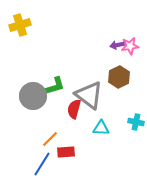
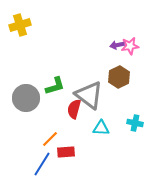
gray circle: moved 7 px left, 2 px down
cyan cross: moved 1 px left, 1 px down
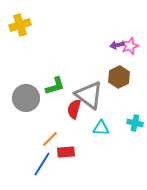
pink star: rotated 12 degrees counterclockwise
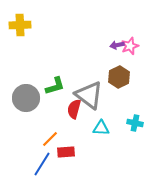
yellow cross: rotated 15 degrees clockwise
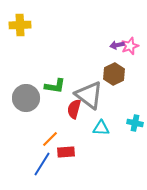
brown hexagon: moved 5 px left, 3 px up
green L-shape: rotated 25 degrees clockwise
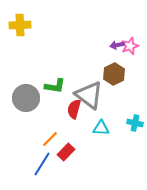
red rectangle: rotated 42 degrees counterclockwise
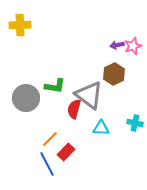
pink star: moved 3 px right
blue line: moved 5 px right; rotated 60 degrees counterclockwise
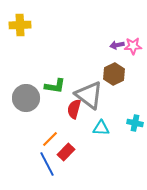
pink star: rotated 18 degrees clockwise
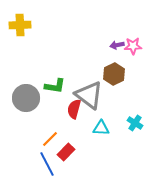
cyan cross: rotated 21 degrees clockwise
